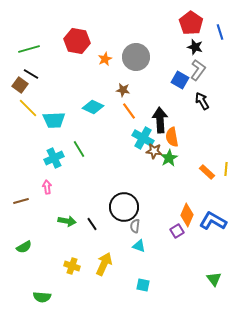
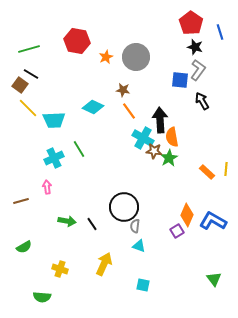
orange star at (105, 59): moved 1 px right, 2 px up
blue square at (180, 80): rotated 24 degrees counterclockwise
yellow cross at (72, 266): moved 12 px left, 3 px down
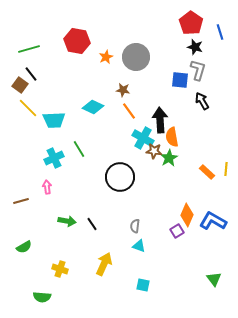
gray L-shape at (198, 70): rotated 20 degrees counterclockwise
black line at (31, 74): rotated 21 degrees clockwise
black circle at (124, 207): moved 4 px left, 30 px up
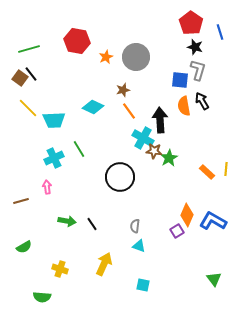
brown square at (20, 85): moved 7 px up
brown star at (123, 90): rotated 24 degrees counterclockwise
orange semicircle at (172, 137): moved 12 px right, 31 px up
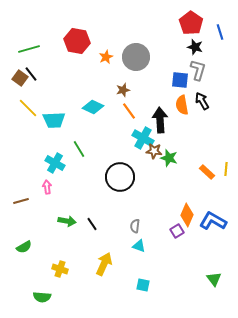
orange semicircle at (184, 106): moved 2 px left, 1 px up
cyan cross at (54, 158): moved 1 px right, 5 px down; rotated 36 degrees counterclockwise
green star at (169, 158): rotated 24 degrees counterclockwise
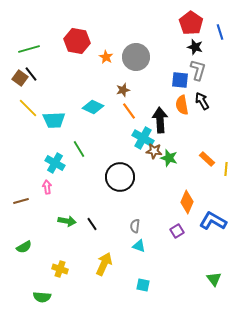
orange star at (106, 57): rotated 16 degrees counterclockwise
orange rectangle at (207, 172): moved 13 px up
orange diamond at (187, 215): moved 13 px up
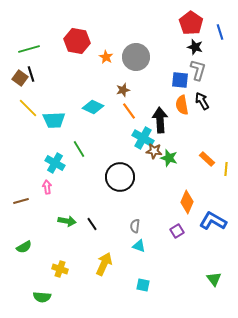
black line at (31, 74): rotated 21 degrees clockwise
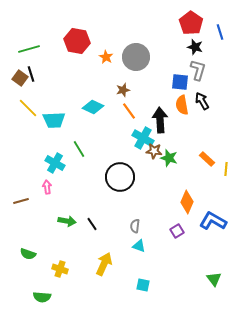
blue square at (180, 80): moved 2 px down
green semicircle at (24, 247): moved 4 px right, 7 px down; rotated 49 degrees clockwise
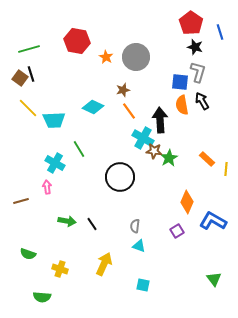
gray L-shape at (198, 70): moved 2 px down
green star at (169, 158): rotated 24 degrees clockwise
